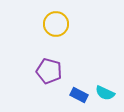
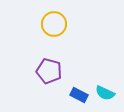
yellow circle: moved 2 px left
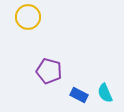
yellow circle: moved 26 px left, 7 px up
cyan semicircle: rotated 42 degrees clockwise
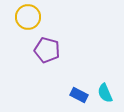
purple pentagon: moved 2 px left, 21 px up
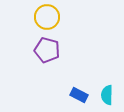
yellow circle: moved 19 px right
cyan semicircle: moved 2 px right, 2 px down; rotated 24 degrees clockwise
